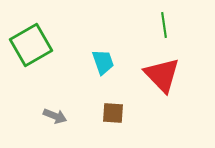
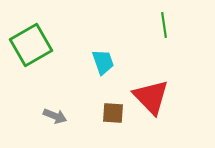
red triangle: moved 11 px left, 22 px down
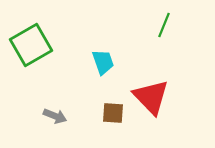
green line: rotated 30 degrees clockwise
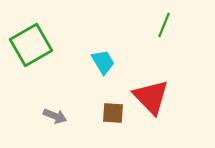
cyan trapezoid: rotated 12 degrees counterclockwise
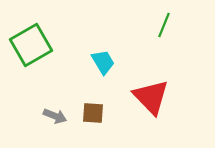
brown square: moved 20 px left
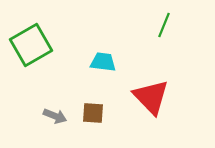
cyan trapezoid: rotated 52 degrees counterclockwise
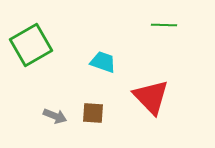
green line: rotated 70 degrees clockwise
cyan trapezoid: rotated 12 degrees clockwise
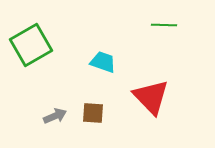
gray arrow: rotated 45 degrees counterclockwise
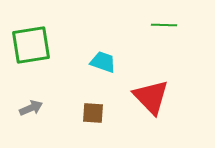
green square: rotated 21 degrees clockwise
gray arrow: moved 24 px left, 8 px up
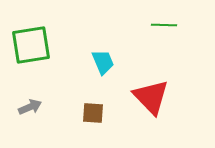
cyan trapezoid: rotated 48 degrees clockwise
gray arrow: moved 1 px left, 1 px up
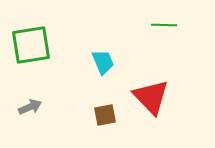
brown square: moved 12 px right, 2 px down; rotated 15 degrees counterclockwise
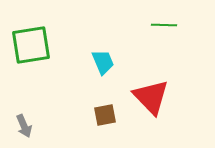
gray arrow: moved 6 px left, 19 px down; rotated 90 degrees clockwise
